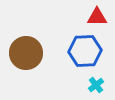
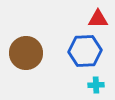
red triangle: moved 1 px right, 2 px down
cyan cross: rotated 35 degrees clockwise
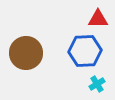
cyan cross: moved 1 px right, 1 px up; rotated 28 degrees counterclockwise
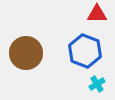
red triangle: moved 1 px left, 5 px up
blue hexagon: rotated 24 degrees clockwise
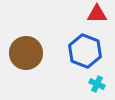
cyan cross: rotated 35 degrees counterclockwise
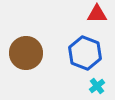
blue hexagon: moved 2 px down
cyan cross: moved 2 px down; rotated 28 degrees clockwise
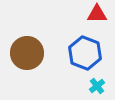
brown circle: moved 1 px right
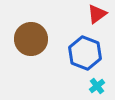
red triangle: rotated 35 degrees counterclockwise
brown circle: moved 4 px right, 14 px up
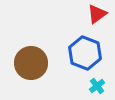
brown circle: moved 24 px down
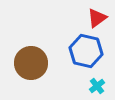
red triangle: moved 4 px down
blue hexagon: moved 1 px right, 2 px up; rotated 8 degrees counterclockwise
